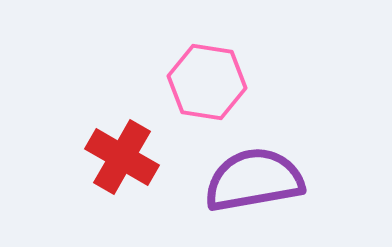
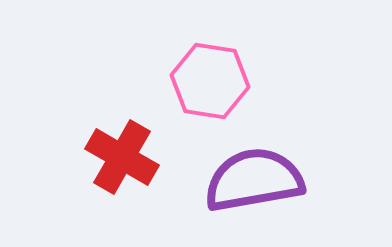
pink hexagon: moved 3 px right, 1 px up
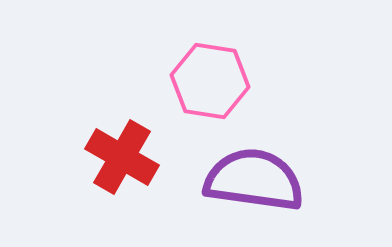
purple semicircle: rotated 18 degrees clockwise
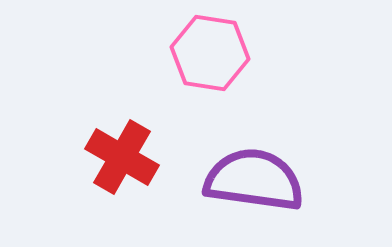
pink hexagon: moved 28 px up
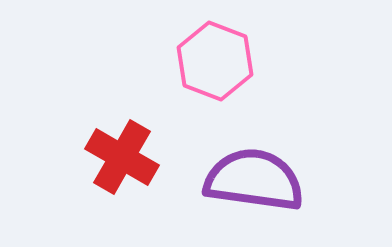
pink hexagon: moved 5 px right, 8 px down; rotated 12 degrees clockwise
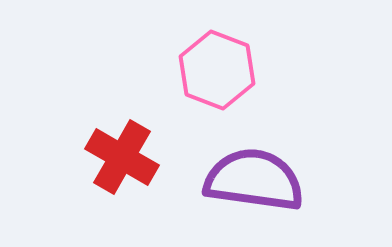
pink hexagon: moved 2 px right, 9 px down
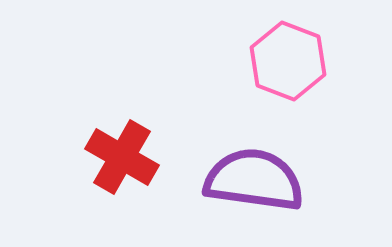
pink hexagon: moved 71 px right, 9 px up
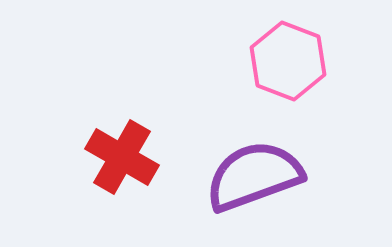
purple semicircle: moved 4 px up; rotated 28 degrees counterclockwise
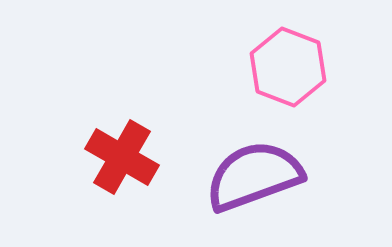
pink hexagon: moved 6 px down
